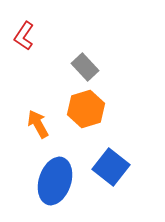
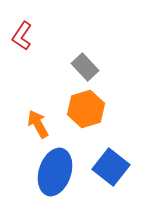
red L-shape: moved 2 px left
blue ellipse: moved 9 px up
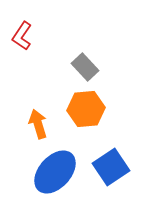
orange hexagon: rotated 12 degrees clockwise
orange arrow: rotated 12 degrees clockwise
blue square: rotated 18 degrees clockwise
blue ellipse: rotated 24 degrees clockwise
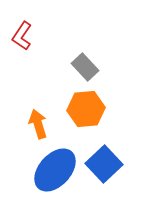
blue square: moved 7 px left, 3 px up; rotated 9 degrees counterclockwise
blue ellipse: moved 2 px up
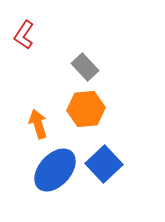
red L-shape: moved 2 px right, 1 px up
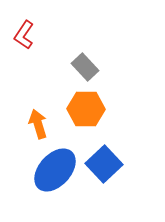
orange hexagon: rotated 6 degrees clockwise
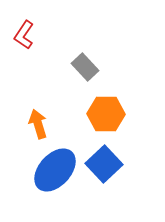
orange hexagon: moved 20 px right, 5 px down
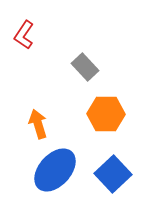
blue square: moved 9 px right, 10 px down
